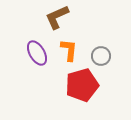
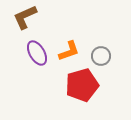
brown L-shape: moved 32 px left
orange L-shape: moved 1 px down; rotated 65 degrees clockwise
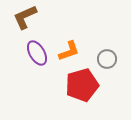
gray circle: moved 6 px right, 3 px down
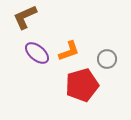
purple ellipse: rotated 20 degrees counterclockwise
